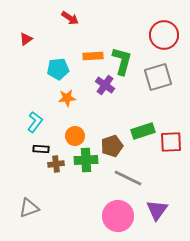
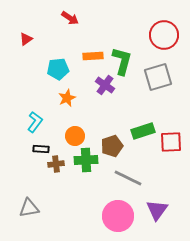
orange star: rotated 18 degrees counterclockwise
gray triangle: rotated 10 degrees clockwise
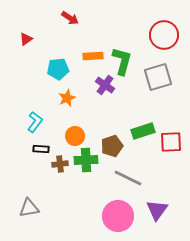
brown cross: moved 4 px right
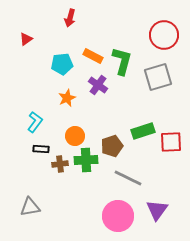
red arrow: rotated 72 degrees clockwise
orange rectangle: rotated 30 degrees clockwise
cyan pentagon: moved 4 px right, 5 px up
purple cross: moved 7 px left
gray triangle: moved 1 px right, 1 px up
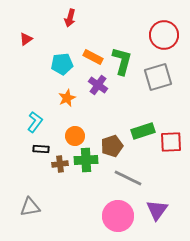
orange rectangle: moved 1 px down
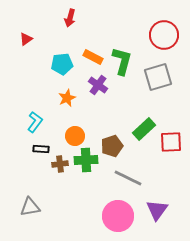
green rectangle: moved 1 px right, 2 px up; rotated 25 degrees counterclockwise
